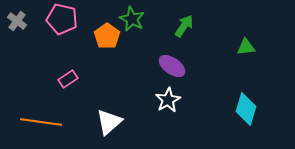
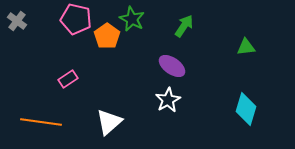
pink pentagon: moved 14 px right
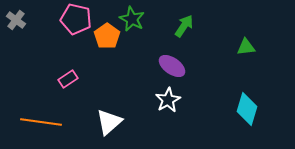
gray cross: moved 1 px left, 1 px up
cyan diamond: moved 1 px right
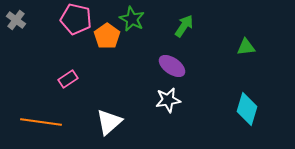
white star: rotated 20 degrees clockwise
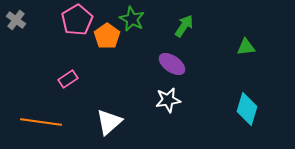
pink pentagon: moved 1 px right, 1 px down; rotated 28 degrees clockwise
purple ellipse: moved 2 px up
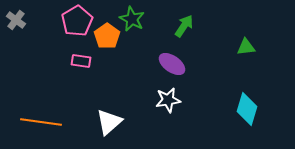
pink pentagon: moved 1 px down
pink rectangle: moved 13 px right, 18 px up; rotated 42 degrees clockwise
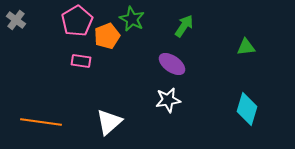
orange pentagon: rotated 15 degrees clockwise
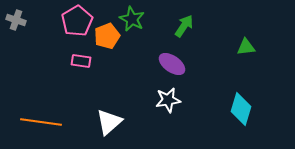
gray cross: rotated 18 degrees counterclockwise
cyan diamond: moved 6 px left
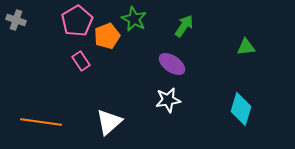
green star: moved 2 px right
pink rectangle: rotated 48 degrees clockwise
